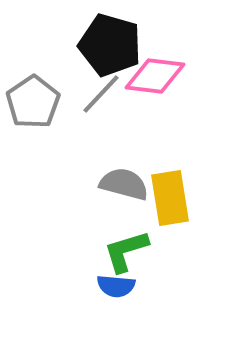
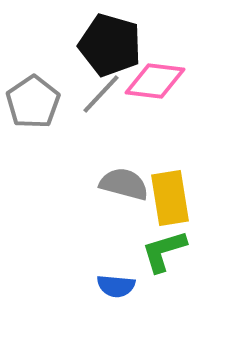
pink diamond: moved 5 px down
green L-shape: moved 38 px right
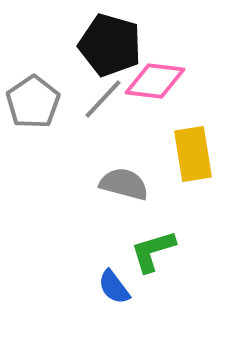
gray line: moved 2 px right, 5 px down
yellow rectangle: moved 23 px right, 44 px up
green L-shape: moved 11 px left
blue semicircle: moved 2 px left, 1 px down; rotated 48 degrees clockwise
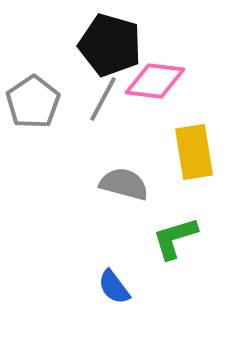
gray line: rotated 15 degrees counterclockwise
yellow rectangle: moved 1 px right, 2 px up
green L-shape: moved 22 px right, 13 px up
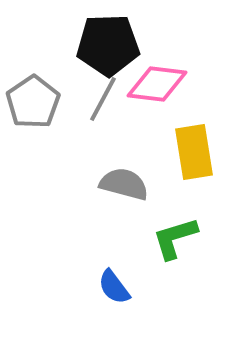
black pentagon: moved 2 px left; rotated 18 degrees counterclockwise
pink diamond: moved 2 px right, 3 px down
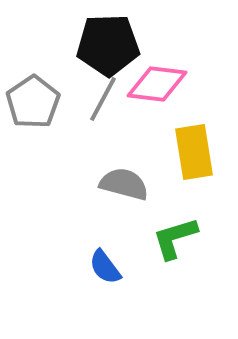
blue semicircle: moved 9 px left, 20 px up
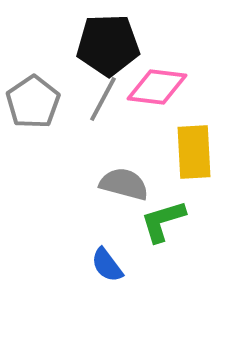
pink diamond: moved 3 px down
yellow rectangle: rotated 6 degrees clockwise
green L-shape: moved 12 px left, 17 px up
blue semicircle: moved 2 px right, 2 px up
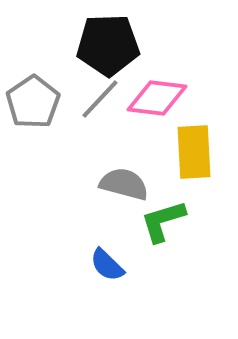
pink diamond: moved 11 px down
gray line: moved 3 px left; rotated 15 degrees clockwise
blue semicircle: rotated 9 degrees counterclockwise
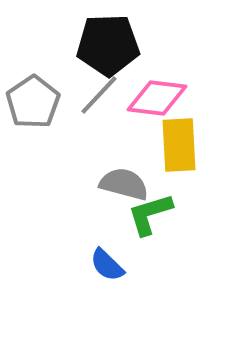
gray line: moved 1 px left, 4 px up
yellow rectangle: moved 15 px left, 7 px up
green L-shape: moved 13 px left, 7 px up
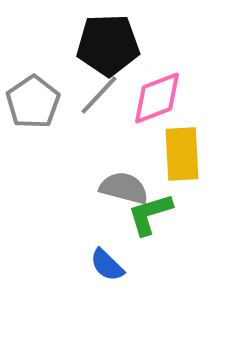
pink diamond: rotated 28 degrees counterclockwise
yellow rectangle: moved 3 px right, 9 px down
gray semicircle: moved 4 px down
